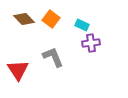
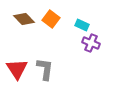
purple cross: rotated 30 degrees clockwise
gray L-shape: moved 8 px left, 12 px down; rotated 30 degrees clockwise
red triangle: moved 1 px left, 1 px up
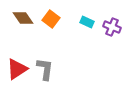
brown diamond: moved 1 px left, 1 px up; rotated 10 degrees clockwise
cyan rectangle: moved 5 px right, 3 px up
purple cross: moved 21 px right, 16 px up
red triangle: rotated 30 degrees clockwise
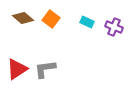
brown diamond: rotated 15 degrees counterclockwise
purple cross: moved 2 px right
gray L-shape: rotated 105 degrees counterclockwise
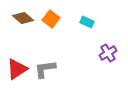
purple cross: moved 6 px left, 26 px down; rotated 36 degrees clockwise
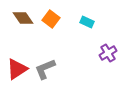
brown diamond: rotated 15 degrees clockwise
gray L-shape: rotated 15 degrees counterclockwise
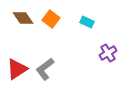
gray L-shape: rotated 15 degrees counterclockwise
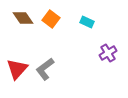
red triangle: rotated 15 degrees counterclockwise
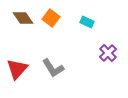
orange square: moved 1 px up
purple cross: rotated 12 degrees counterclockwise
gray L-shape: moved 8 px right, 1 px up; rotated 85 degrees counterclockwise
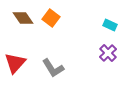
cyan rectangle: moved 23 px right, 3 px down
red triangle: moved 2 px left, 6 px up
